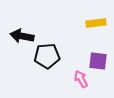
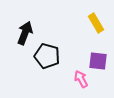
yellow rectangle: rotated 66 degrees clockwise
black arrow: moved 3 px right, 3 px up; rotated 100 degrees clockwise
black pentagon: rotated 20 degrees clockwise
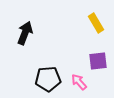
black pentagon: moved 1 px right, 23 px down; rotated 20 degrees counterclockwise
purple square: rotated 12 degrees counterclockwise
pink arrow: moved 2 px left, 3 px down; rotated 12 degrees counterclockwise
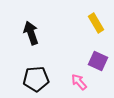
black arrow: moved 6 px right; rotated 40 degrees counterclockwise
purple square: rotated 30 degrees clockwise
black pentagon: moved 12 px left
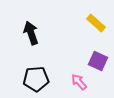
yellow rectangle: rotated 18 degrees counterclockwise
